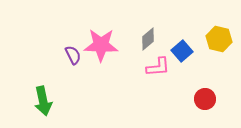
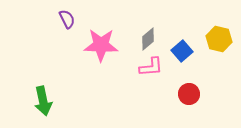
purple semicircle: moved 6 px left, 36 px up
pink L-shape: moved 7 px left
red circle: moved 16 px left, 5 px up
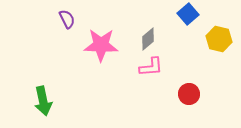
blue square: moved 6 px right, 37 px up
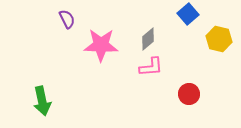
green arrow: moved 1 px left
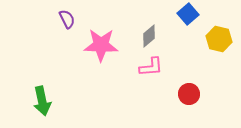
gray diamond: moved 1 px right, 3 px up
